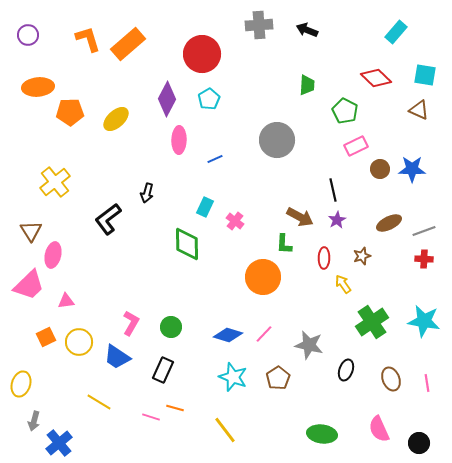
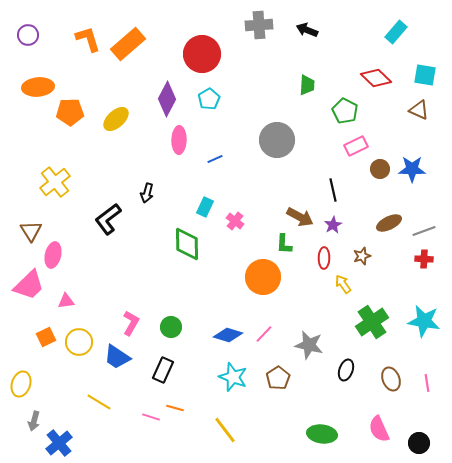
purple star at (337, 220): moved 4 px left, 5 px down
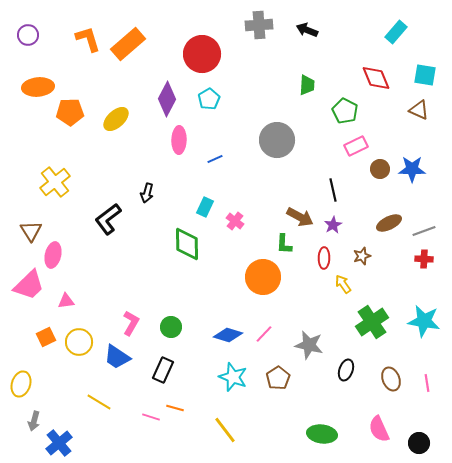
red diamond at (376, 78): rotated 24 degrees clockwise
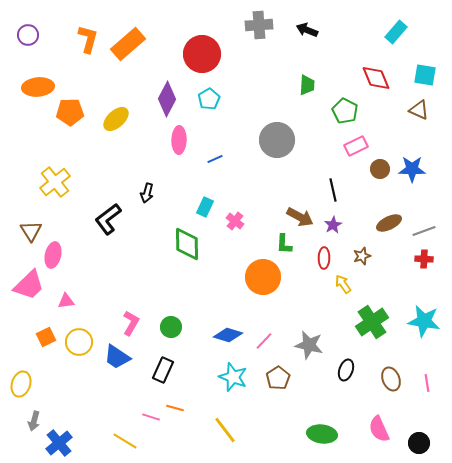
orange L-shape at (88, 39): rotated 32 degrees clockwise
pink line at (264, 334): moved 7 px down
yellow line at (99, 402): moved 26 px right, 39 px down
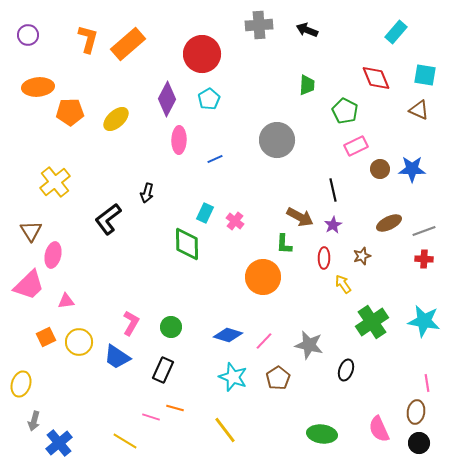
cyan rectangle at (205, 207): moved 6 px down
brown ellipse at (391, 379): moved 25 px right, 33 px down; rotated 30 degrees clockwise
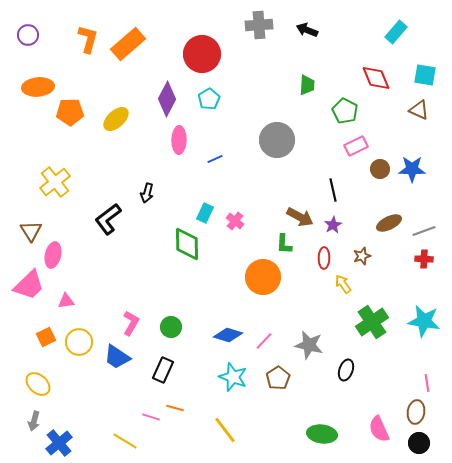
yellow ellipse at (21, 384): moved 17 px right; rotated 65 degrees counterclockwise
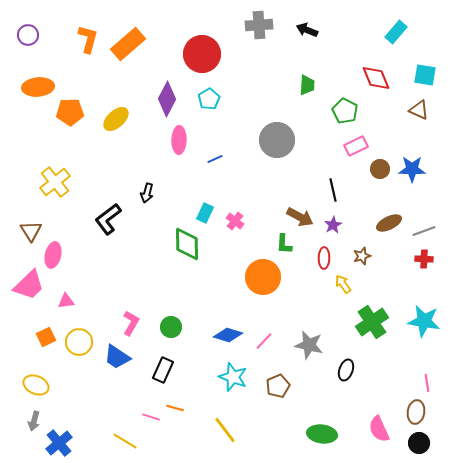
brown pentagon at (278, 378): moved 8 px down; rotated 10 degrees clockwise
yellow ellipse at (38, 384): moved 2 px left, 1 px down; rotated 20 degrees counterclockwise
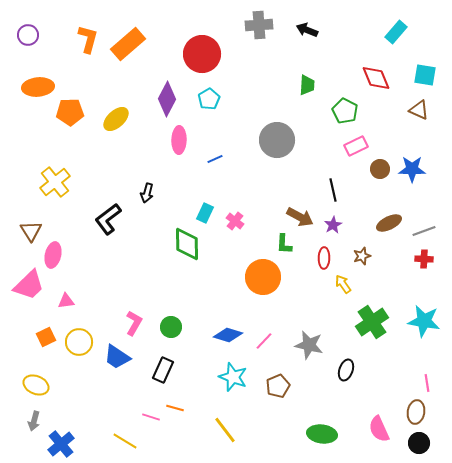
pink L-shape at (131, 323): moved 3 px right
blue cross at (59, 443): moved 2 px right, 1 px down
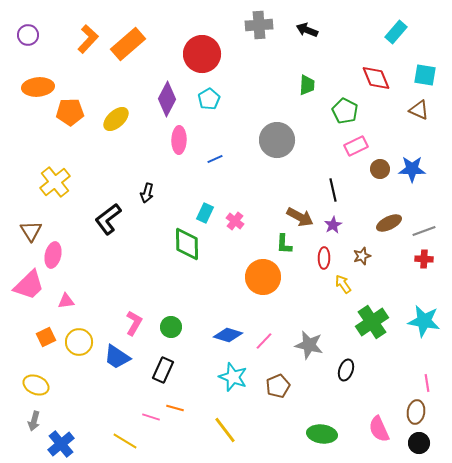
orange L-shape at (88, 39): rotated 28 degrees clockwise
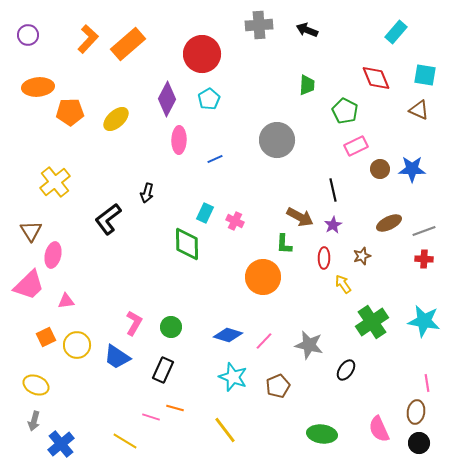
pink cross at (235, 221): rotated 12 degrees counterclockwise
yellow circle at (79, 342): moved 2 px left, 3 px down
black ellipse at (346, 370): rotated 15 degrees clockwise
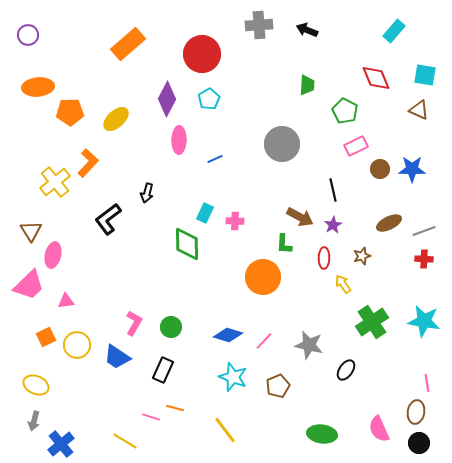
cyan rectangle at (396, 32): moved 2 px left, 1 px up
orange L-shape at (88, 39): moved 124 px down
gray circle at (277, 140): moved 5 px right, 4 px down
pink cross at (235, 221): rotated 24 degrees counterclockwise
